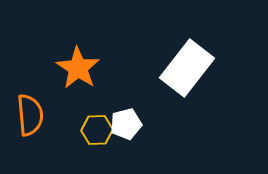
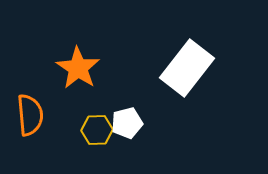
white pentagon: moved 1 px right, 1 px up
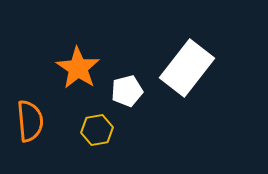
orange semicircle: moved 6 px down
white pentagon: moved 32 px up
yellow hexagon: rotated 8 degrees counterclockwise
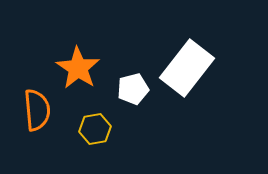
white pentagon: moved 6 px right, 2 px up
orange semicircle: moved 7 px right, 11 px up
yellow hexagon: moved 2 px left, 1 px up
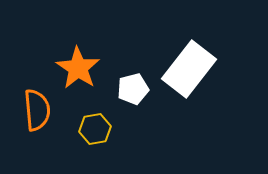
white rectangle: moved 2 px right, 1 px down
